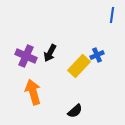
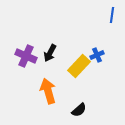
orange arrow: moved 15 px right, 1 px up
black semicircle: moved 4 px right, 1 px up
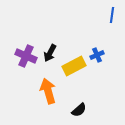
yellow rectangle: moved 5 px left; rotated 20 degrees clockwise
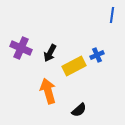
purple cross: moved 5 px left, 8 px up
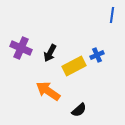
orange arrow: rotated 40 degrees counterclockwise
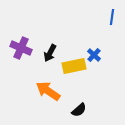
blue line: moved 2 px down
blue cross: moved 3 px left; rotated 24 degrees counterclockwise
yellow rectangle: rotated 15 degrees clockwise
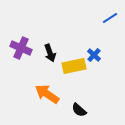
blue line: moved 2 px left, 1 px down; rotated 49 degrees clockwise
black arrow: rotated 48 degrees counterclockwise
orange arrow: moved 1 px left, 3 px down
black semicircle: rotated 84 degrees clockwise
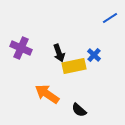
black arrow: moved 9 px right
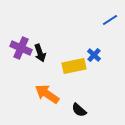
blue line: moved 2 px down
black arrow: moved 19 px left
